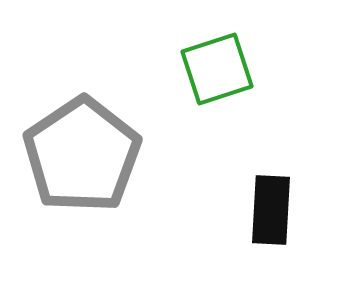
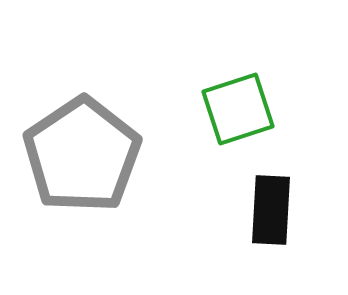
green square: moved 21 px right, 40 px down
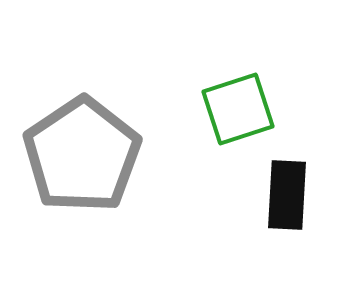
black rectangle: moved 16 px right, 15 px up
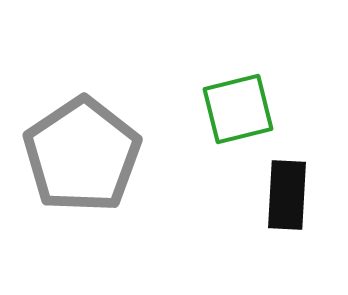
green square: rotated 4 degrees clockwise
